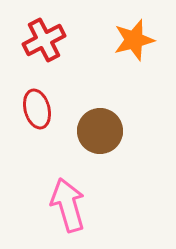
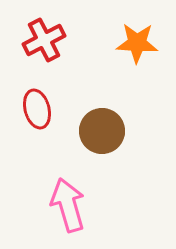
orange star: moved 3 px right, 3 px down; rotated 18 degrees clockwise
brown circle: moved 2 px right
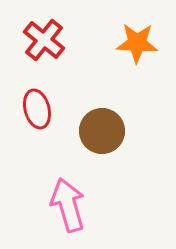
red cross: rotated 24 degrees counterclockwise
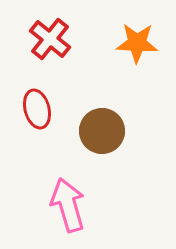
red cross: moved 6 px right, 1 px up
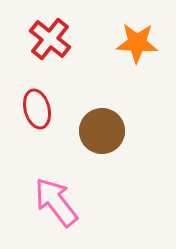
pink arrow: moved 12 px left, 3 px up; rotated 22 degrees counterclockwise
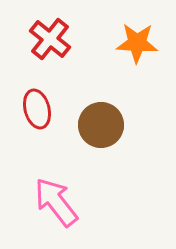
brown circle: moved 1 px left, 6 px up
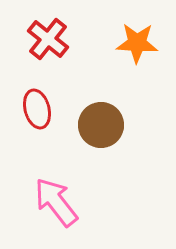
red cross: moved 2 px left
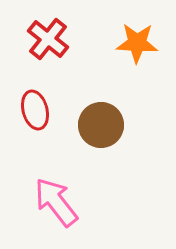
red ellipse: moved 2 px left, 1 px down
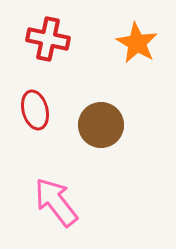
red cross: rotated 27 degrees counterclockwise
orange star: rotated 27 degrees clockwise
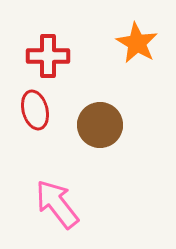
red cross: moved 17 px down; rotated 12 degrees counterclockwise
brown circle: moved 1 px left
pink arrow: moved 1 px right, 2 px down
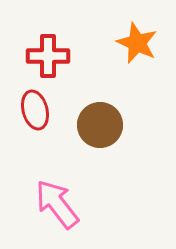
orange star: rotated 6 degrees counterclockwise
